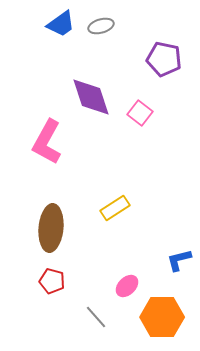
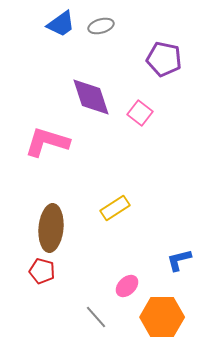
pink L-shape: rotated 78 degrees clockwise
red pentagon: moved 10 px left, 10 px up
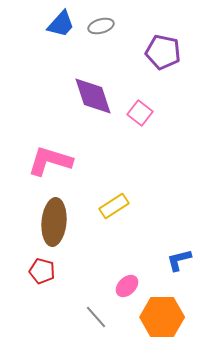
blue trapezoid: rotated 12 degrees counterclockwise
purple pentagon: moved 1 px left, 7 px up
purple diamond: moved 2 px right, 1 px up
pink L-shape: moved 3 px right, 19 px down
yellow rectangle: moved 1 px left, 2 px up
brown ellipse: moved 3 px right, 6 px up
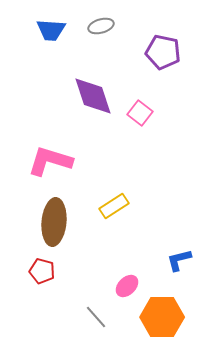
blue trapezoid: moved 10 px left, 6 px down; rotated 52 degrees clockwise
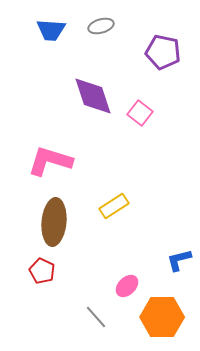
red pentagon: rotated 10 degrees clockwise
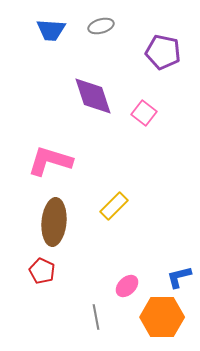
pink square: moved 4 px right
yellow rectangle: rotated 12 degrees counterclockwise
blue L-shape: moved 17 px down
gray line: rotated 30 degrees clockwise
